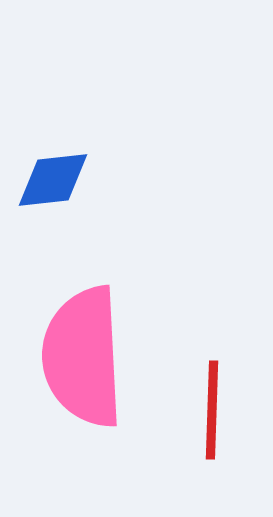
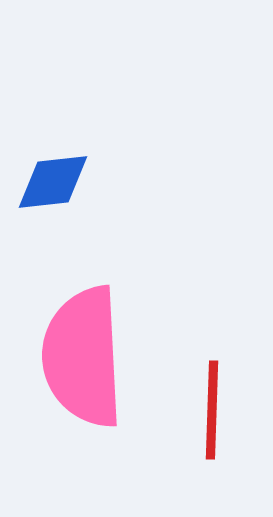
blue diamond: moved 2 px down
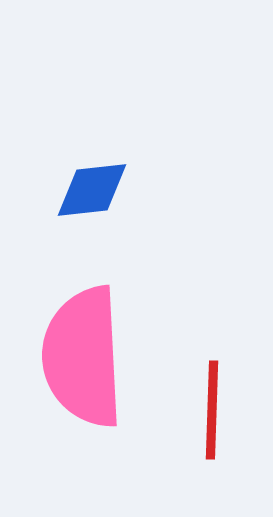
blue diamond: moved 39 px right, 8 px down
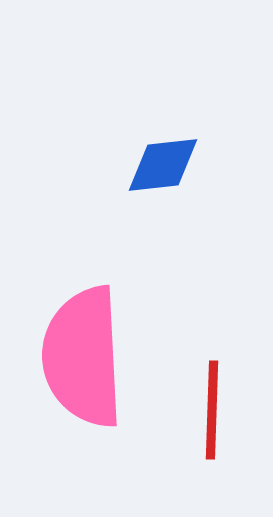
blue diamond: moved 71 px right, 25 px up
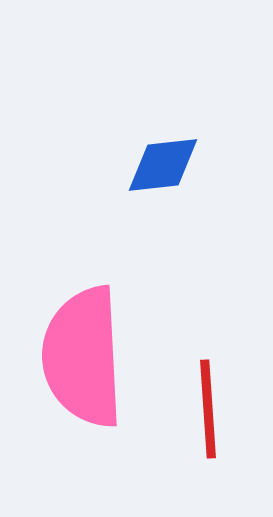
red line: moved 4 px left, 1 px up; rotated 6 degrees counterclockwise
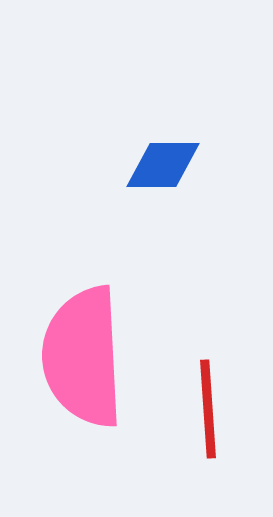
blue diamond: rotated 6 degrees clockwise
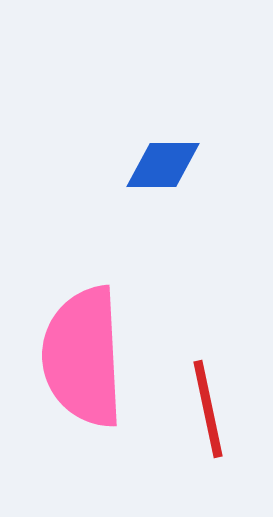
red line: rotated 8 degrees counterclockwise
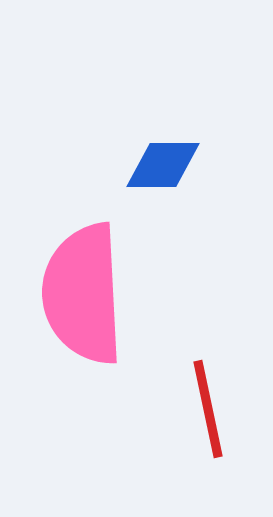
pink semicircle: moved 63 px up
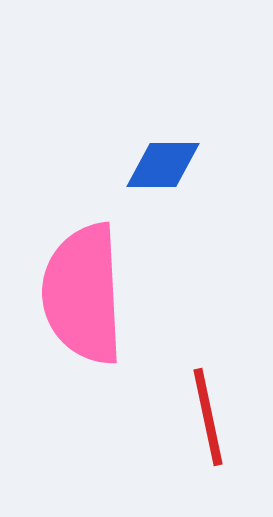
red line: moved 8 px down
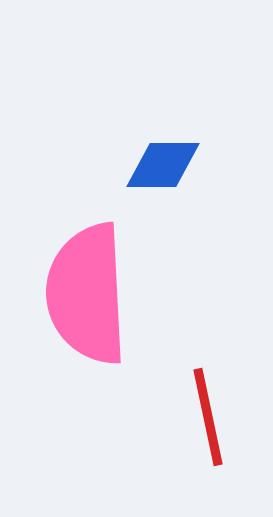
pink semicircle: moved 4 px right
